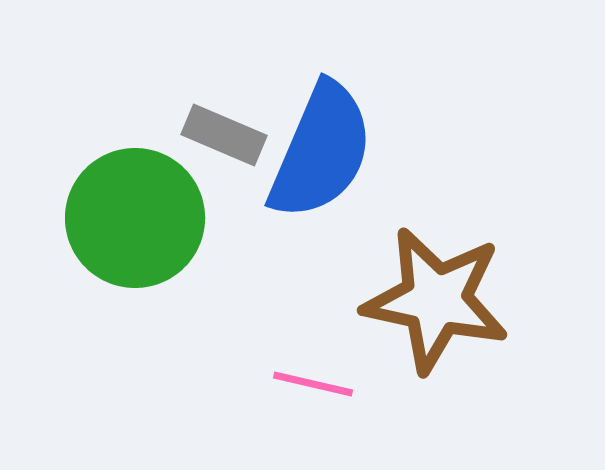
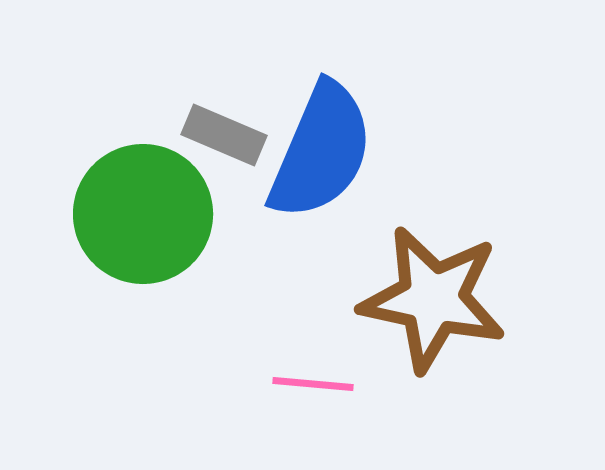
green circle: moved 8 px right, 4 px up
brown star: moved 3 px left, 1 px up
pink line: rotated 8 degrees counterclockwise
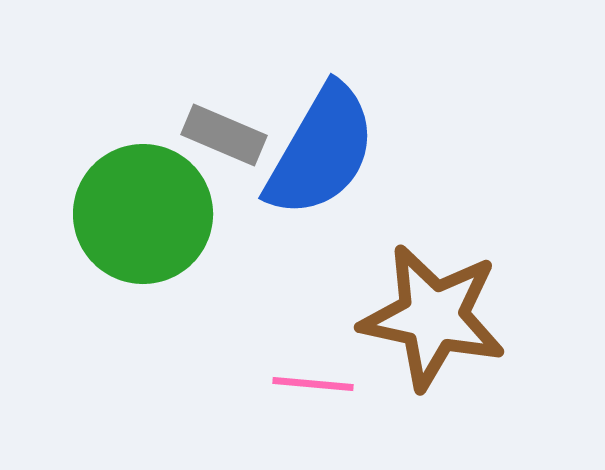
blue semicircle: rotated 7 degrees clockwise
brown star: moved 18 px down
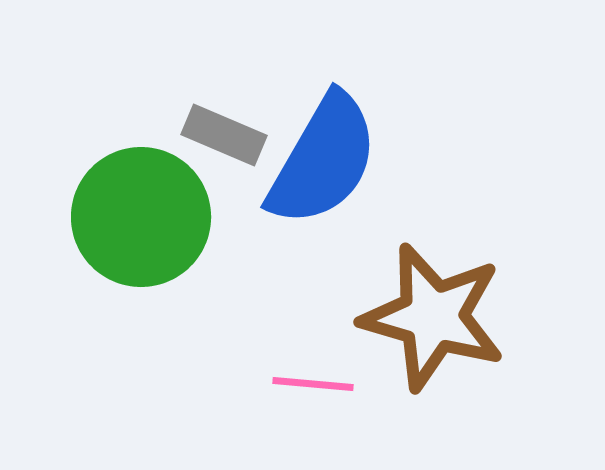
blue semicircle: moved 2 px right, 9 px down
green circle: moved 2 px left, 3 px down
brown star: rotated 4 degrees clockwise
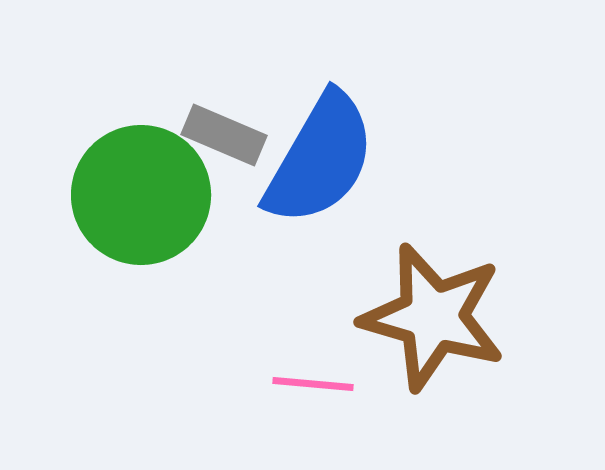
blue semicircle: moved 3 px left, 1 px up
green circle: moved 22 px up
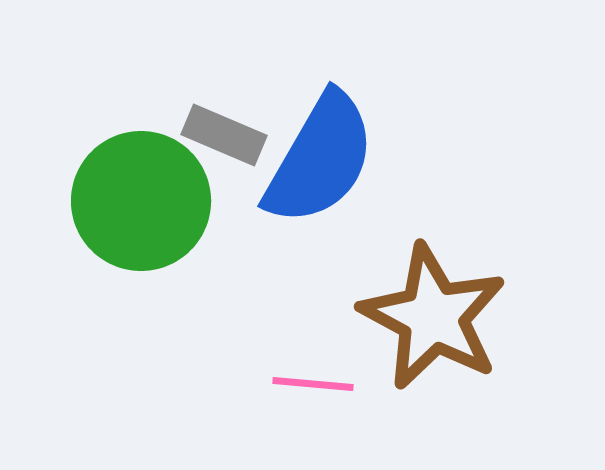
green circle: moved 6 px down
brown star: rotated 12 degrees clockwise
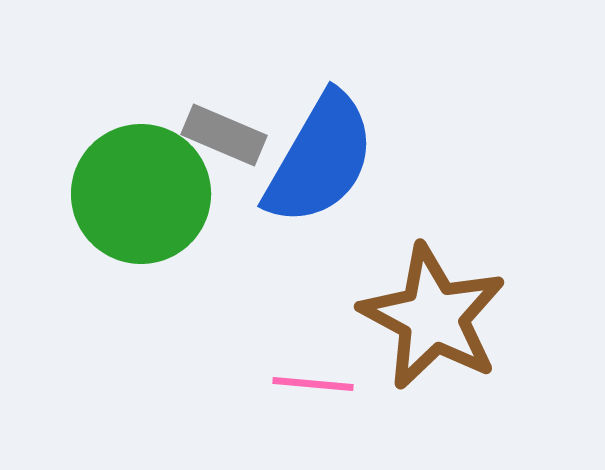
green circle: moved 7 px up
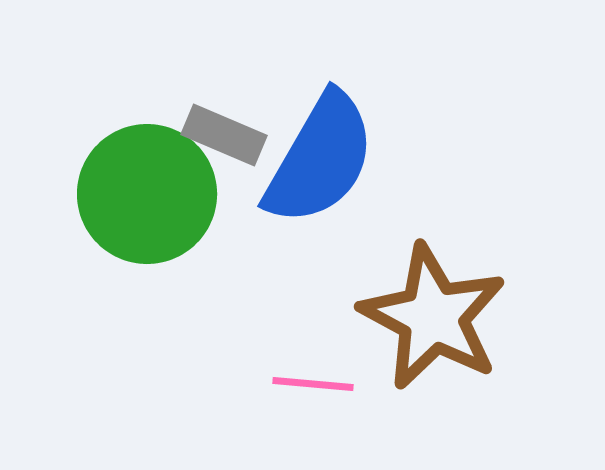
green circle: moved 6 px right
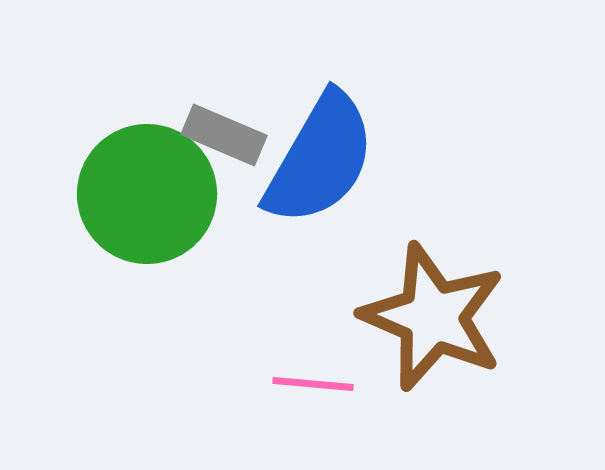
brown star: rotated 5 degrees counterclockwise
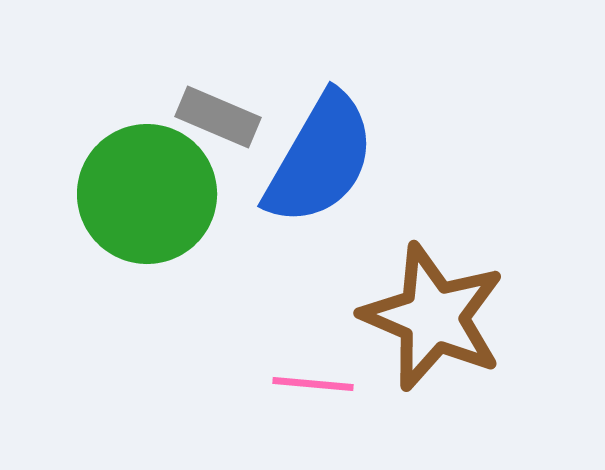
gray rectangle: moved 6 px left, 18 px up
